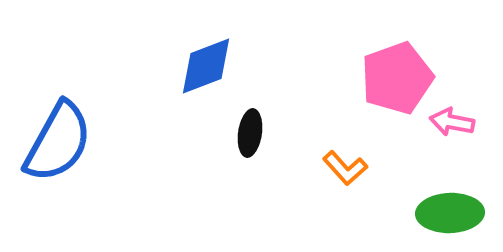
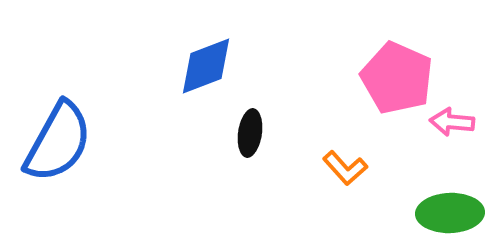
pink pentagon: rotated 28 degrees counterclockwise
pink arrow: rotated 6 degrees counterclockwise
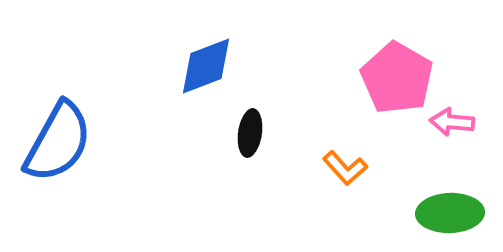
pink pentagon: rotated 6 degrees clockwise
